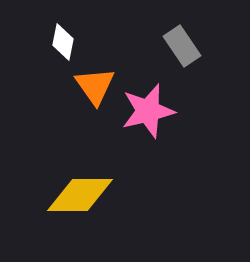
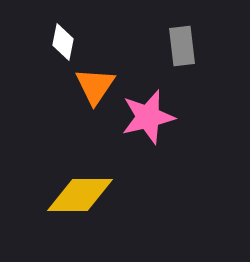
gray rectangle: rotated 27 degrees clockwise
orange triangle: rotated 9 degrees clockwise
pink star: moved 6 px down
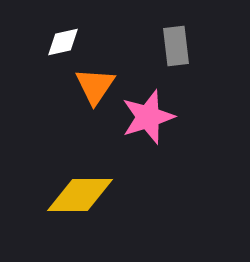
white diamond: rotated 66 degrees clockwise
gray rectangle: moved 6 px left
pink star: rotated 4 degrees counterclockwise
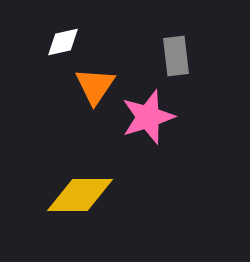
gray rectangle: moved 10 px down
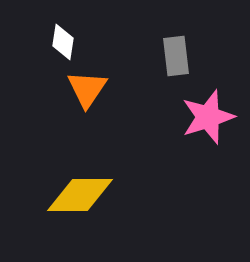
white diamond: rotated 69 degrees counterclockwise
orange triangle: moved 8 px left, 3 px down
pink star: moved 60 px right
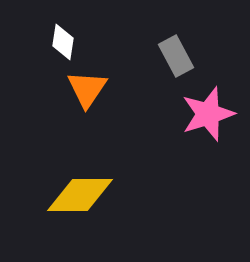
gray rectangle: rotated 21 degrees counterclockwise
pink star: moved 3 px up
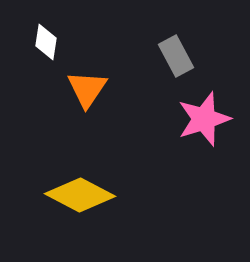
white diamond: moved 17 px left
pink star: moved 4 px left, 5 px down
yellow diamond: rotated 28 degrees clockwise
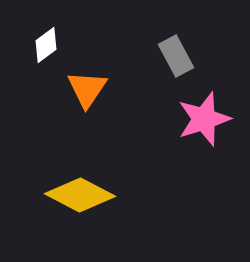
white diamond: moved 3 px down; rotated 45 degrees clockwise
